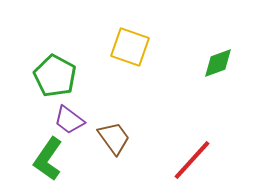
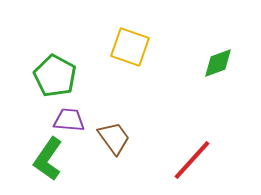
purple trapezoid: rotated 148 degrees clockwise
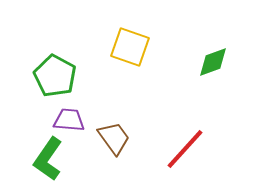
green diamond: moved 5 px left, 1 px up
red line: moved 7 px left, 11 px up
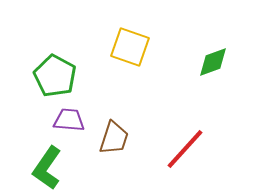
brown trapezoid: rotated 54 degrees clockwise
green L-shape: moved 1 px left, 9 px down
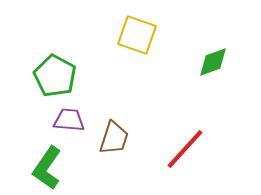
yellow square: moved 7 px right, 12 px up
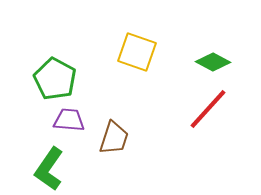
yellow square: moved 17 px down
green diamond: rotated 48 degrees clockwise
green pentagon: moved 3 px down
red line: moved 23 px right, 40 px up
green L-shape: moved 2 px right, 1 px down
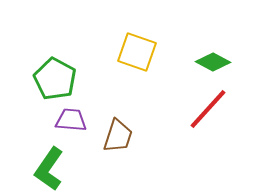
purple trapezoid: moved 2 px right
brown trapezoid: moved 4 px right, 2 px up
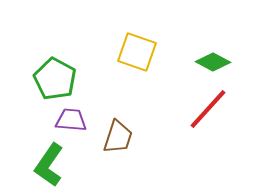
brown trapezoid: moved 1 px down
green L-shape: moved 4 px up
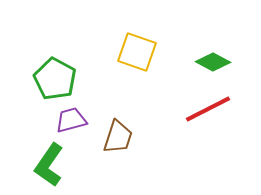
red line: rotated 21 degrees clockwise
purple trapezoid: rotated 20 degrees counterclockwise
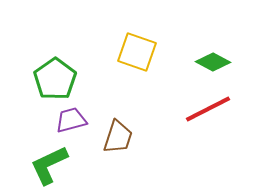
green pentagon: rotated 9 degrees clockwise
green L-shape: rotated 30 degrees clockwise
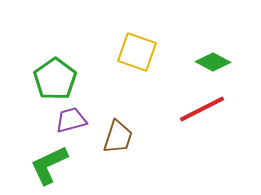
red line: moved 6 px left
